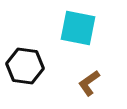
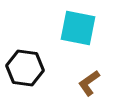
black hexagon: moved 2 px down
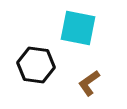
black hexagon: moved 11 px right, 3 px up
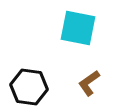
black hexagon: moved 7 px left, 22 px down
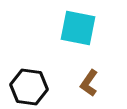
brown L-shape: rotated 20 degrees counterclockwise
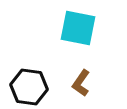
brown L-shape: moved 8 px left
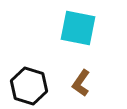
black hexagon: moved 1 px up; rotated 9 degrees clockwise
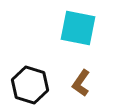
black hexagon: moved 1 px right, 1 px up
